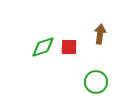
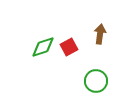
red square: rotated 30 degrees counterclockwise
green circle: moved 1 px up
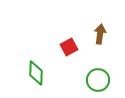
green diamond: moved 7 px left, 26 px down; rotated 70 degrees counterclockwise
green circle: moved 2 px right, 1 px up
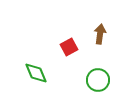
green diamond: rotated 25 degrees counterclockwise
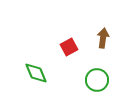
brown arrow: moved 3 px right, 4 px down
green circle: moved 1 px left
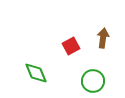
red square: moved 2 px right, 1 px up
green circle: moved 4 px left, 1 px down
